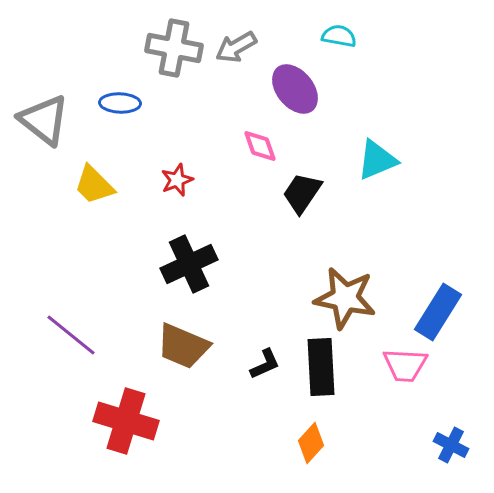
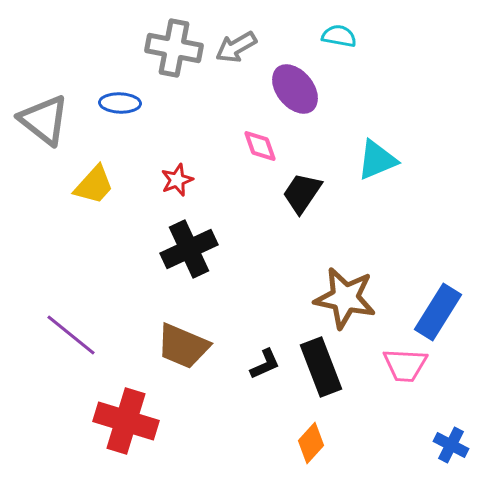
yellow trapezoid: rotated 93 degrees counterclockwise
black cross: moved 15 px up
black rectangle: rotated 18 degrees counterclockwise
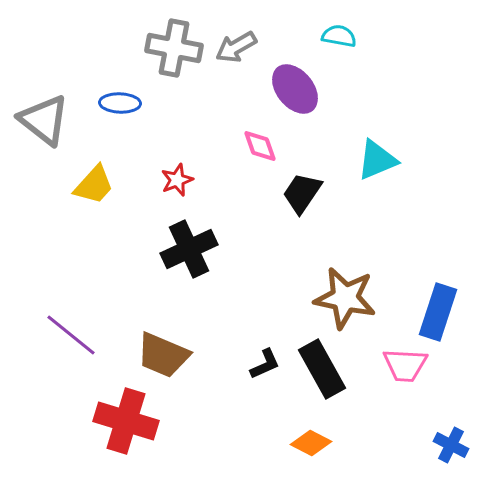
blue rectangle: rotated 14 degrees counterclockwise
brown trapezoid: moved 20 px left, 9 px down
black rectangle: moved 1 px right, 2 px down; rotated 8 degrees counterclockwise
orange diamond: rotated 75 degrees clockwise
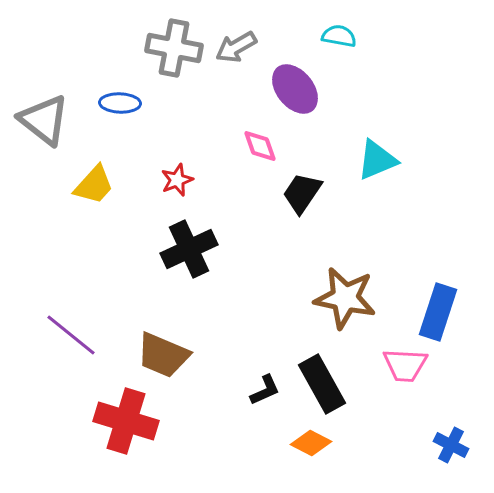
black L-shape: moved 26 px down
black rectangle: moved 15 px down
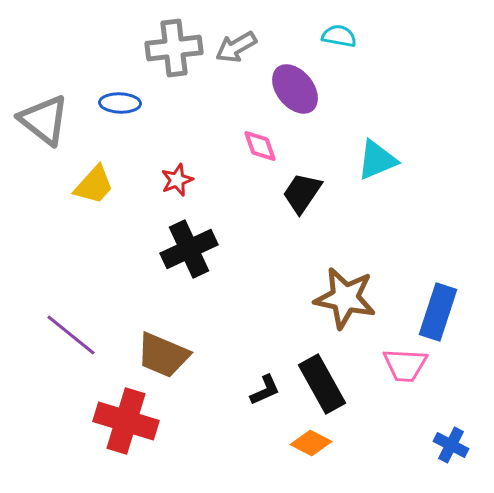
gray cross: rotated 18 degrees counterclockwise
